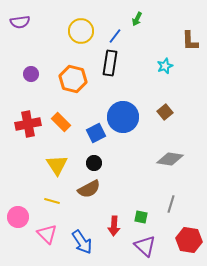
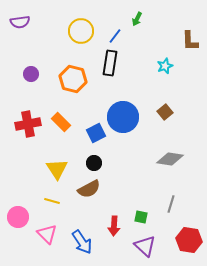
yellow triangle: moved 4 px down
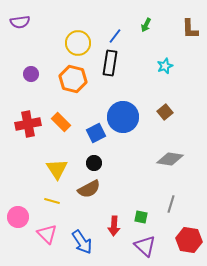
green arrow: moved 9 px right, 6 px down
yellow circle: moved 3 px left, 12 px down
brown L-shape: moved 12 px up
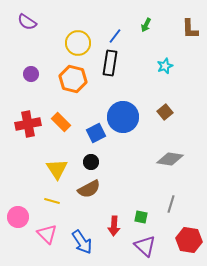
purple semicircle: moved 7 px right; rotated 42 degrees clockwise
black circle: moved 3 px left, 1 px up
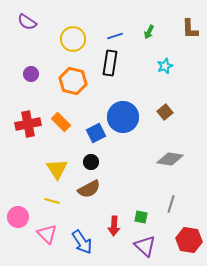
green arrow: moved 3 px right, 7 px down
blue line: rotated 35 degrees clockwise
yellow circle: moved 5 px left, 4 px up
orange hexagon: moved 2 px down
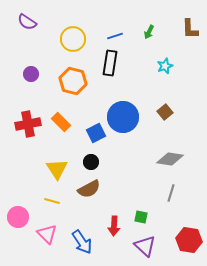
gray line: moved 11 px up
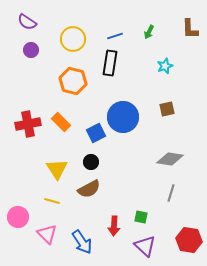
purple circle: moved 24 px up
brown square: moved 2 px right, 3 px up; rotated 28 degrees clockwise
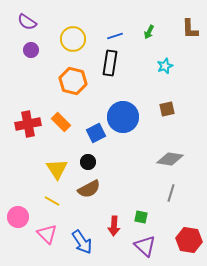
black circle: moved 3 px left
yellow line: rotated 14 degrees clockwise
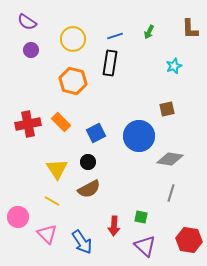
cyan star: moved 9 px right
blue circle: moved 16 px right, 19 px down
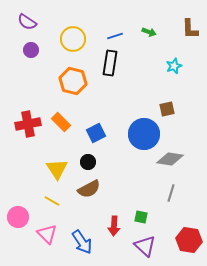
green arrow: rotated 96 degrees counterclockwise
blue circle: moved 5 px right, 2 px up
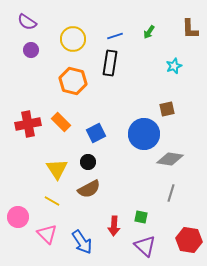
green arrow: rotated 104 degrees clockwise
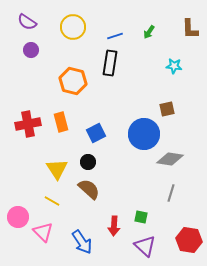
yellow circle: moved 12 px up
cyan star: rotated 28 degrees clockwise
orange rectangle: rotated 30 degrees clockwise
brown semicircle: rotated 110 degrees counterclockwise
pink triangle: moved 4 px left, 2 px up
